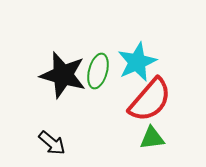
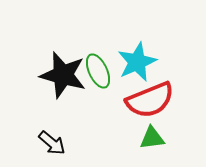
green ellipse: rotated 40 degrees counterclockwise
red semicircle: rotated 27 degrees clockwise
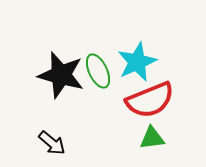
black star: moved 2 px left
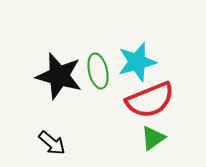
cyan star: rotated 9 degrees clockwise
green ellipse: rotated 12 degrees clockwise
black star: moved 2 px left, 1 px down
green triangle: moved 1 px right; rotated 28 degrees counterclockwise
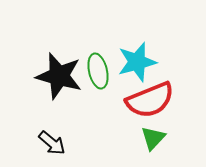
green triangle: rotated 12 degrees counterclockwise
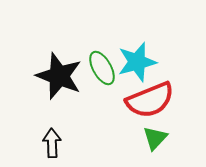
green ellipse: moved 4 px right, 3 px up; rotated 16 degrees counterclockwise
black star: rotated 6 degrees clockwise
green triangle: moved 2 px right
black arrow: rotated 132 degrees counterclockwise
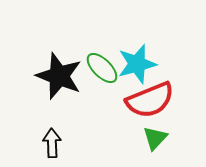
cyan star: moved 2 px down
green ellipse: rotated 16 degrees counterclockwise
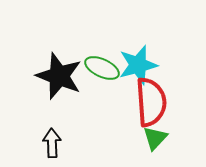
cyan star: moved 1 px right, 1 px down
green ellipse: rotated 20 degrees counterclockwise
red semicircle: moved 1 px right, 2 px down; rotated 72 degrees counterclockwise
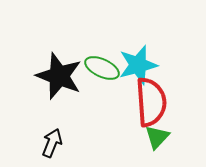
green triangle: moved 2 px right, 1 px up
black arrow: rotated 24 degrees clockwise
